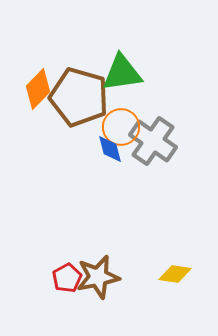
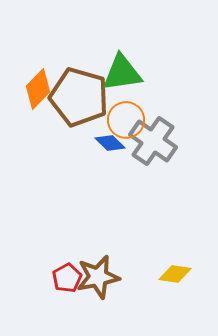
orange circle: moved 5 px right, 7 px up
blue diamond: moved 6 px up; rotated 32 degrees counterclockwise
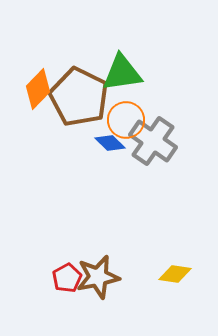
brown pentagon: rotated 10 degrees clockwise
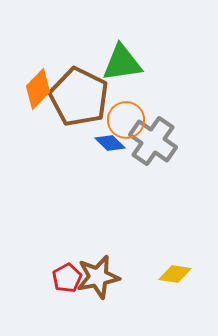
green triangle: moved 10 px up
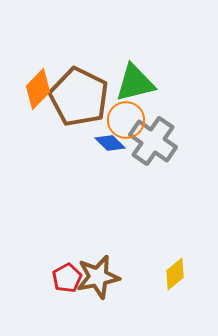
green triangle: moved 13 px right, 20 px down; rotated 6 degrees counterclockwise
yellow diamond: rotated 48 degrees counterclockwise
